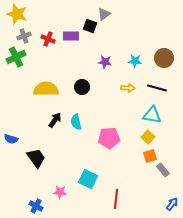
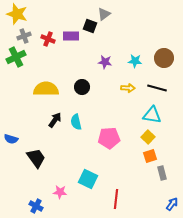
gray rectangle: moved 1 px left, 3 px down; rotated 24 degrees clockwise
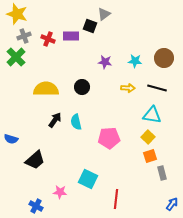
green cross: rotated 18 degrees counterclockwise
black trapezoid: moved 1 px left, 2 px down; rotated 85 degrees clockwise
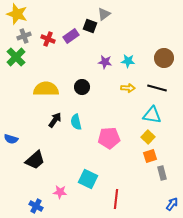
purple rectangle: rotated 35 degrees counterclockwise
cyan star: moved 7 px left
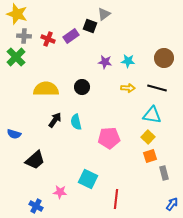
gray cross: rotated 24 degrees clockwise
blue semicircle: moved 3 px right, 5 px up
gray rectangle: moved 2 px right
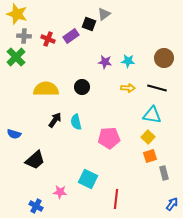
black square: moved 1 px left, 2 px up
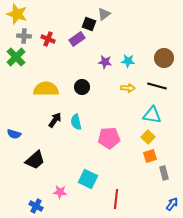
purple rectangle: moved 6 px right, 3 px down
black line: moved 2 px up
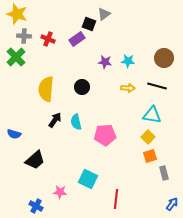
yellow semicircle: rotated 85 degrees counterclockwise
pink pentagon: moved 4 px left, 3 px up
